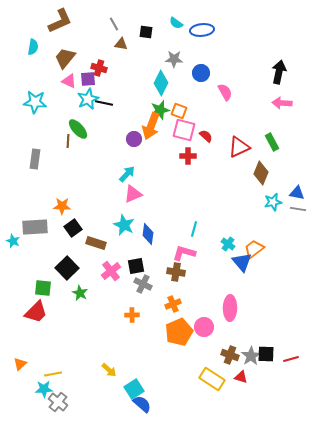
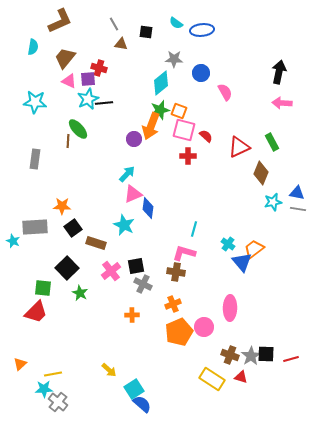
cyan diamond at (161, 83): rotated 25 degrees clockwise
black line at (104, 103): rotated 18 degrees counterclockwise
blue diamond at (148, 234): moved 26 px up
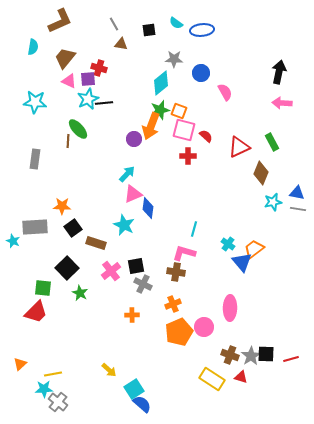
black square at (146, 32): moved 3 px right, 2 px up; rotated 16 degrees counterclockwise
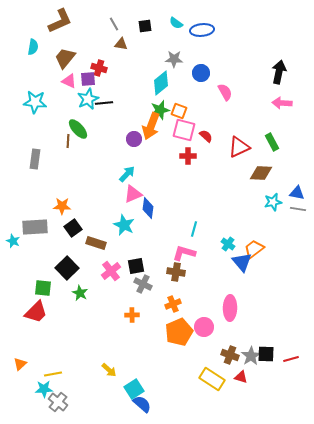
black square at (149, 30): moved 4 px left, 4 px up
brown diamond at (261, 173): rotated 70 degrees clockwise
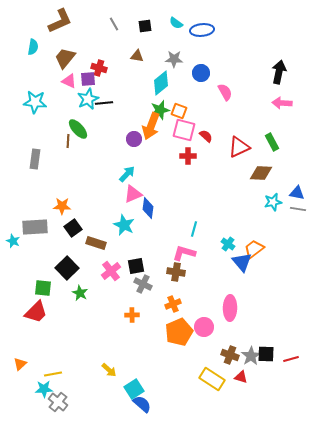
brown triangle at (121, 44): moved 16 px right, 12 px down
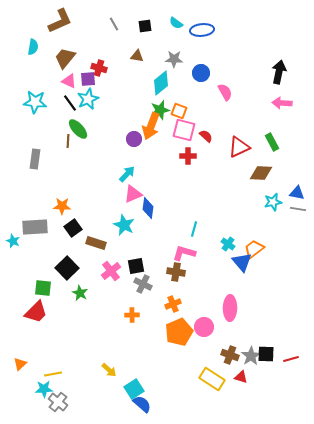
black line at (104, 103): moved 34 px left; rotated 60 degrees clockwise
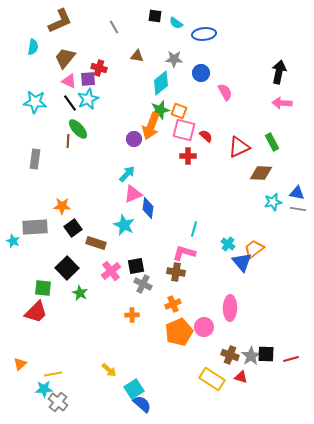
gray line at (114, 24): moved 3 px down
black square at (145, 26): moved 10 px right, 10 px up; rotated 16 degrees clockwise
blue ellipse at (202, 30): moved 2 px right, 4 px down
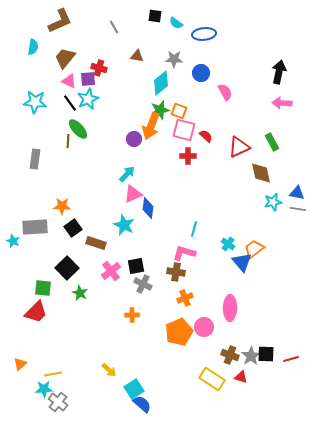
brown diamond at (261, 173): rotated 75 degrees clockwise
orange cross at (173, 304): moved 12 px right, 6 px up
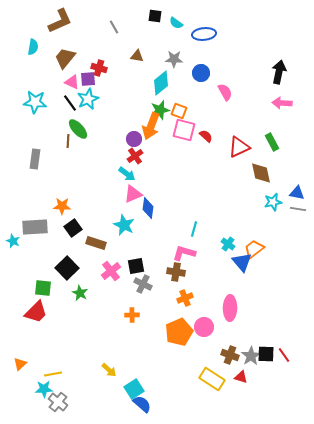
pink triangle at (69, 81): moved 3 px right, 1 px down
red cross at (188, 156): moved 53 px left; rotated 35 degrees counterclockwise
cyan arrow at (127, 174): rotated 84 degrees clockwise
red line at (291, 359): moved 7 px left, 4 px up; rotated 70 degrees clockwise
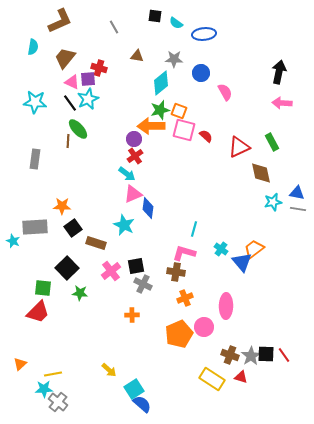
orange arrow at (151, 126): rotated 68 degrees clockwise
cyan cross at (228, 244): moved 7 px left, 5 px down
green star at (80, 293): rotated 21 degrees counterclockwise
pink ellipse at (230, 308): moved 4 px left, 2 px up
red trapezoid at (36, 312): moved 2 px right
orange pentagon at (179, 332): moved 2 px down
